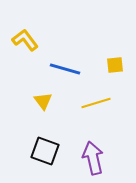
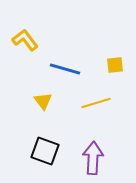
purple arrow: rotated 16 degrees clockwise
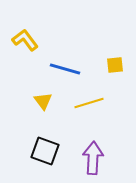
yellow line: moved 7 px left
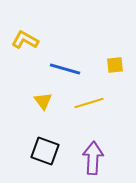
yellow L-shape: rotated 24 degrees counterclockwise
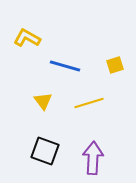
yellow L-shape: moved 2 px right, 2 px up
yellow square: rotated 12 degrees counterclockwise
blue line: moved 3 px up
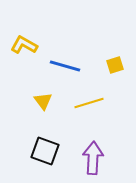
yellow L-shape: moved 3 px left, 7 px down
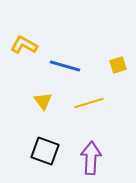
yellow square: moved 3 px right
purple arrow: moved 2 px left
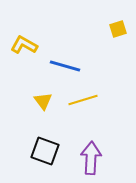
yellow square: moved 36 px up
yellow line: moved 6 px left, 3 px up
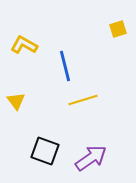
blue line: rotated 60 degrees clockwise
yellow triangle: moved 27 px left
purple arrow: rotated 52 degrees clockwise
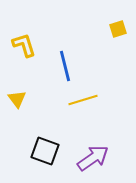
yellow L-shape: rotated 44 degrees clockwise
yellow triangle: moved 1 px right, 2 px up
purple arrow: moved 2 px right
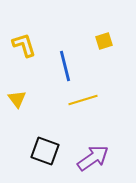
yellow square: moved 14 px left, 12 px down
